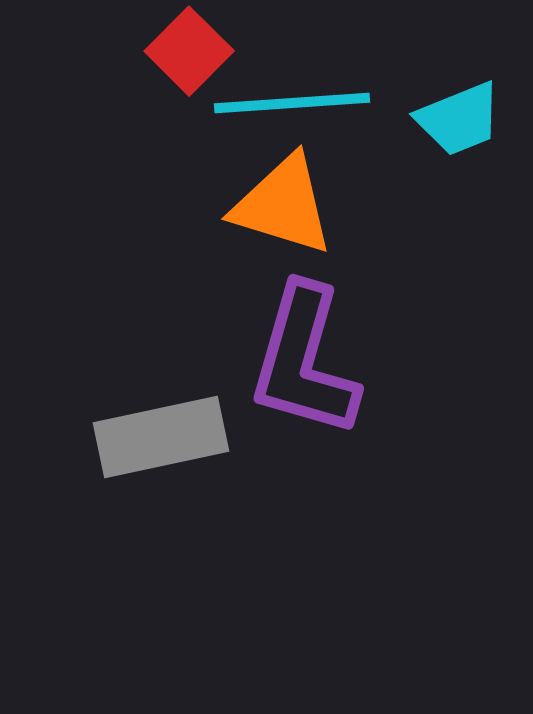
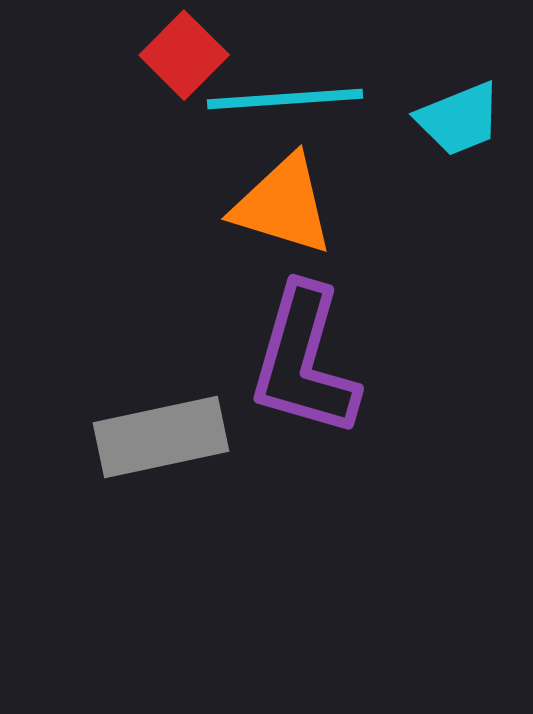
red square: moved 5 px left, 4 px down
cyan line: moved 7 px left, 4 px up
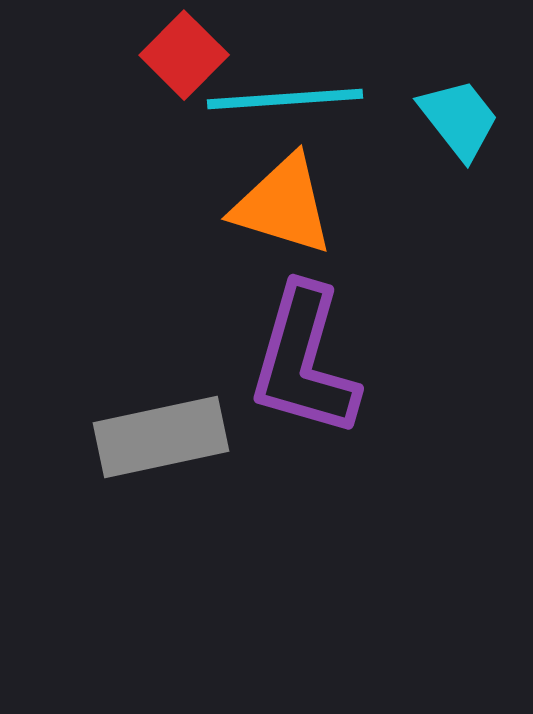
cyan trapezoid: rotated 106 degrees counterclockwise
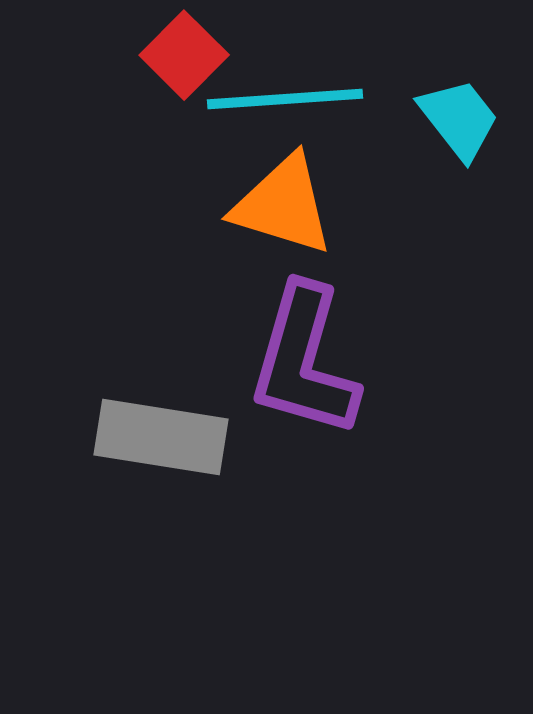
gray rectangle: rotated 21 degrees clockwise
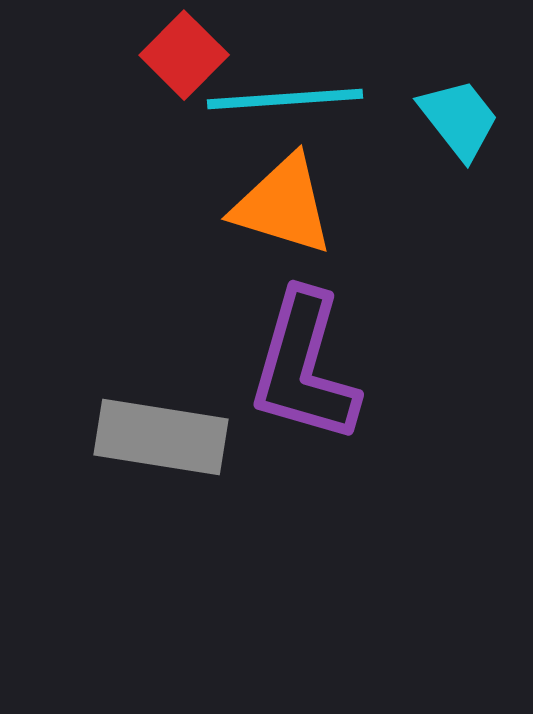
purple L-shape: moved 6 px down
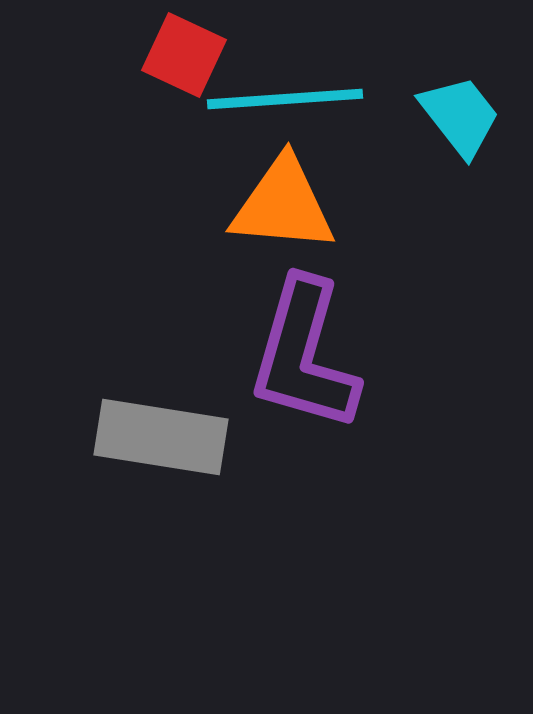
red square: rotated 20 degrees counterclockwise
cyan trapezoid: moved 1 px right, 3 px up
orange triangle: rotated 12 degrees counterclockwise
purple L-shape: moved 12 px up
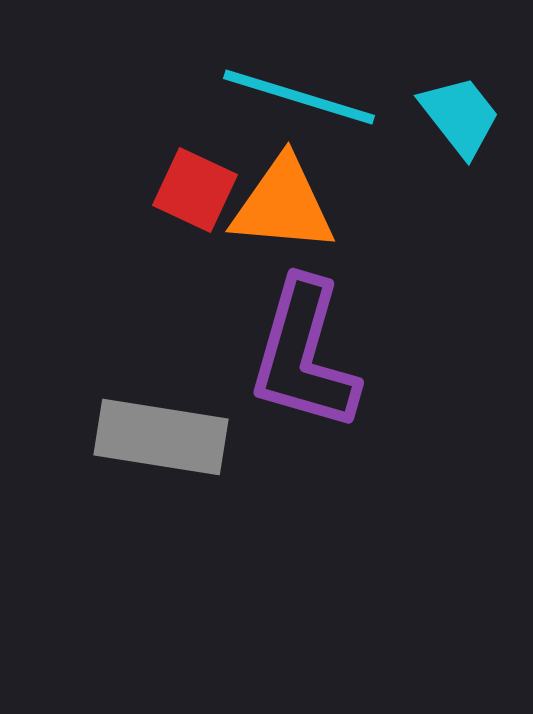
red square: moved 11 px right, 135 px down
cyan line: moved 14 px right, 2 px up; rotated 21 degrees clockwise
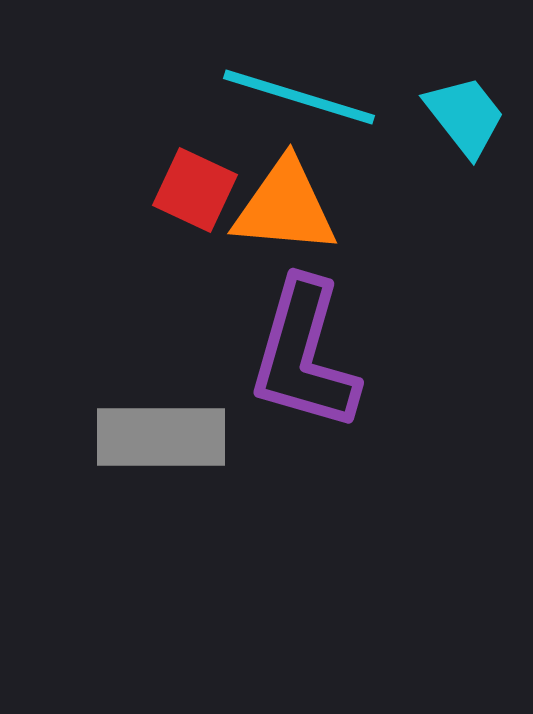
cyan trapezoid: moved 5 px right
orange triangle: moved 2 px right, 2 px down
gray rectangle: rotated 9 degrees counterclockwise
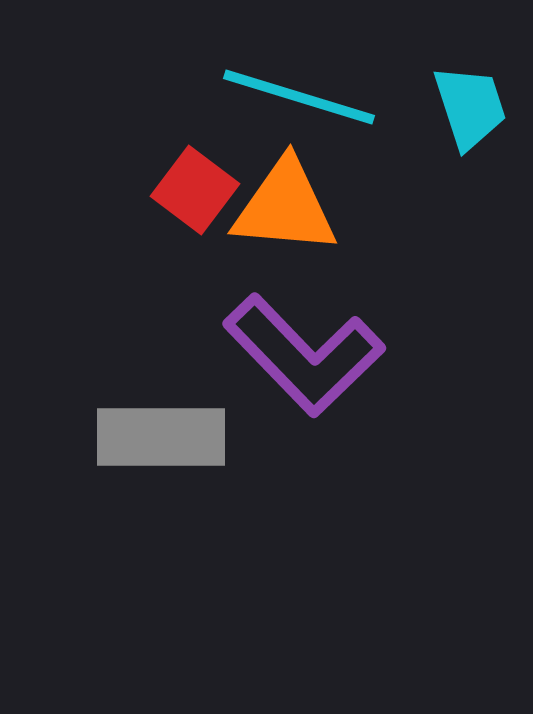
cyan trapezoid: moved 5 px right, 9 px up; rotated 20 degrees clockwise
red square: rotated 12 degrees clockwise
purple L-shape: rotated 60 degrees counterclockwise
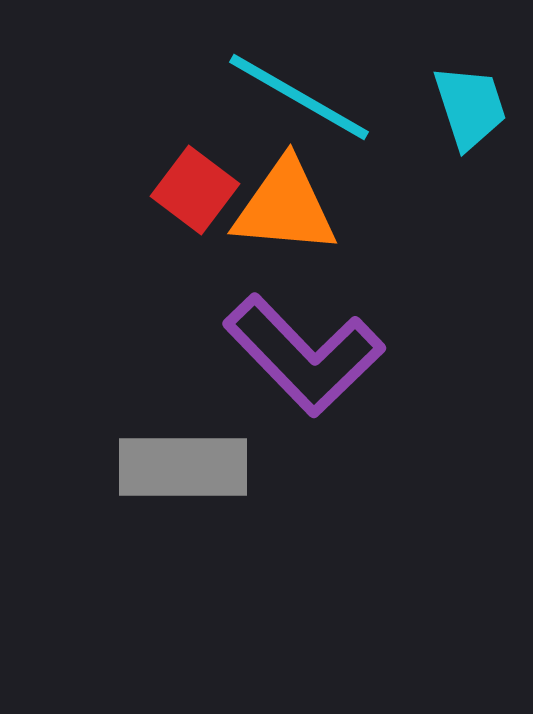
cyan line: rotated 13 degrees clockwise
gray rectangle: moved 22 px right, 30 px down
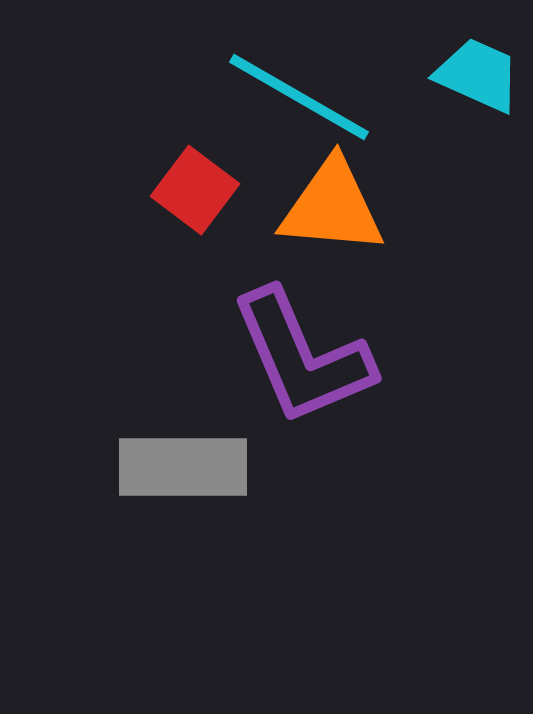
cyan trapezoid: moved 8 px right, 32 px up; rotated 48 degrees counterclockwise
orange triangle: moved 47 px right
purple L-shape: moved 2 px left, 2 px down; rotated 21 degrees clockwise
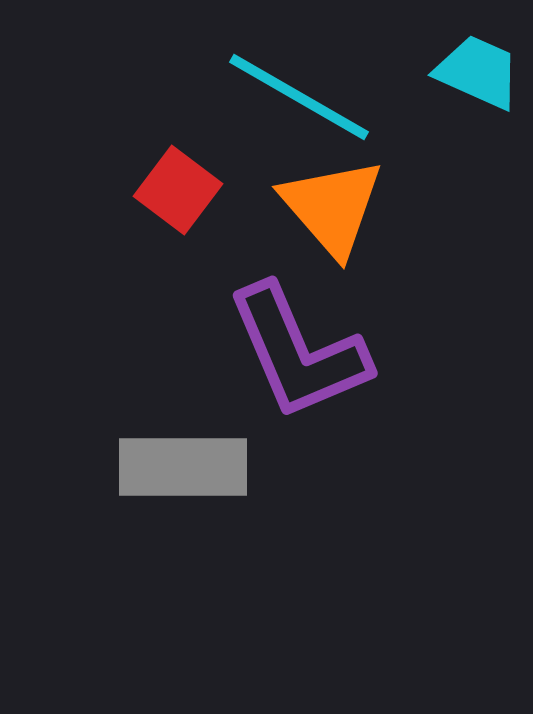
cyan trapezoid: moved 3 px up
red square: moved 17 px left
orange triangle: rotated 44 degrees clockwise
purple L-shape: moved 4 px left, 5 px up
